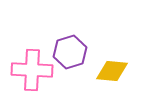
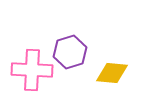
yellow diamond: moved 2 px down
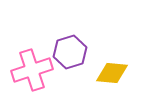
pink cross: rotated 21 degrees counterclockwise
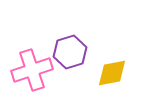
yellow diamond: rotated 16 degrees counterclockwise
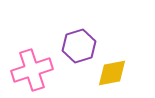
purple hexagon: moved 9 px right, 6 px up
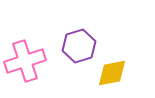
pink cross: moved 7 px left, 9 px up
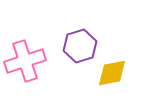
purple hexagon: moved 1 px right
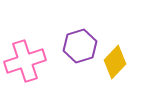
yellow diamond: moved 3 px right, 11 px up; rotated 36 degrees counterclockwise
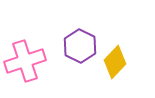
purple hexagon: rotated 16 degrees counterclockwise
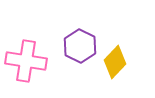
pink cross: moved 1 px right; rotated 27 degrees clockwise
